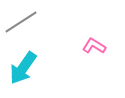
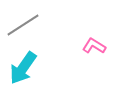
gray line: moved 2 px right, 3 px down
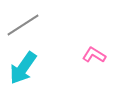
pink L-shape: moved 9 px down
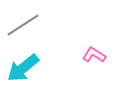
cyan arrow: rotated 16 degrees clockwise
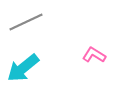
gray line: moved 3 px right, 3 px up; rotated 8 degrees clockwise
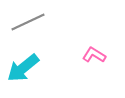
gray line: moved 2 px right
